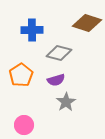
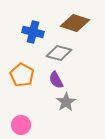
brown diamond: moved 12 px left
blue cross: moved 1 px right, 2 px down; rotated 15 degrees clockwise
orange pentagon: moved 1 px right; rotated 10 degrees counterclockwise
purple semicircle: rotated 78 degrees clockwise
pink circle: moved 3 px left
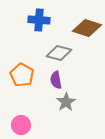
brown diamond: moved 12 px right, 5 px down
blue cross: moved 6 px right, 12 px up; rotated 10 degrees counterclockwise
purple semicircle: rotated 18 degrees clockwise
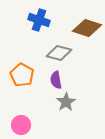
blue cross: rotated 15 degrees clockwise
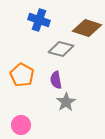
gray diamond: moved 2 px right, 4 px up
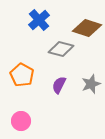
blue cross: rotated 30 degrees clockwise
purple semicircle: moved 3 px right, 5 px down; rotated 36 degrees clockwise
gray star: moved 25 px right, 18 px up; rotated 12 degrees clockwise
pink circle: moved 4 px up
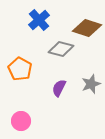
orange pentagon: moved 2 px left, 6 px up
purple semicircle: moved 3 px down
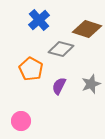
brown diamond: moved 1 px down
orange pentagon: moved 11 px right
purple semicircle: moved 2 px up
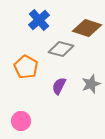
brown diamond: moved 1 px up
orange pentagon: moved 5 px left, 2 px up
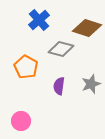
purple semicircle: rotated 18 degrees counterclockwise
